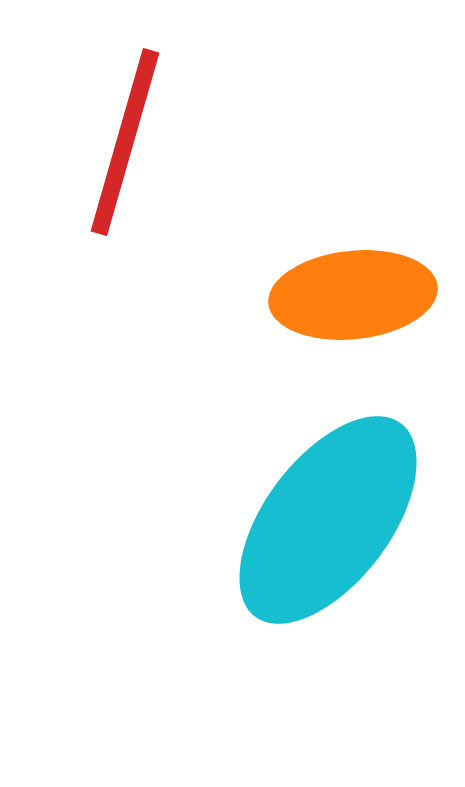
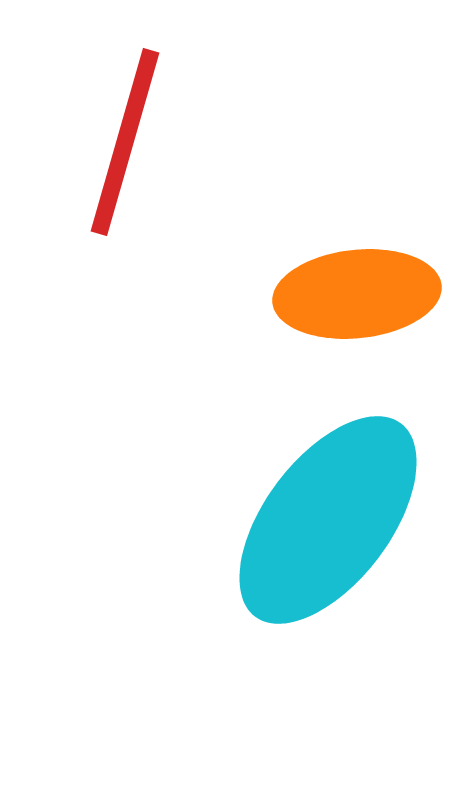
orange ellipse: moved 4 px right, 1 px up
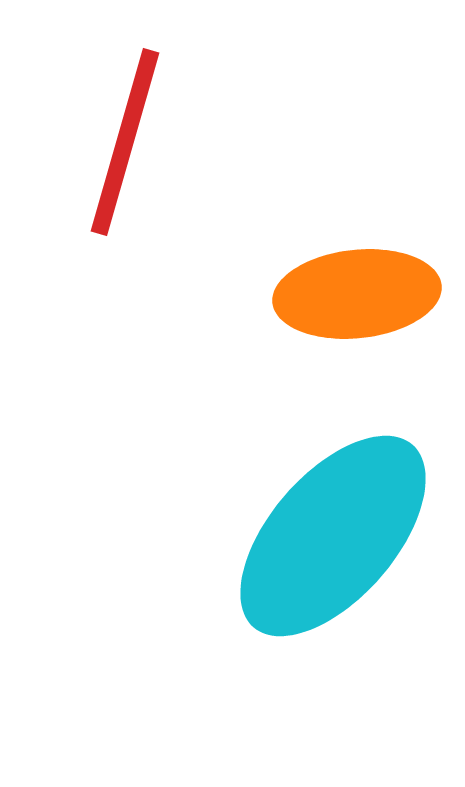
cyan ellipse: moved 5 px right, 16 px down; rotated 4 degrees clockwise
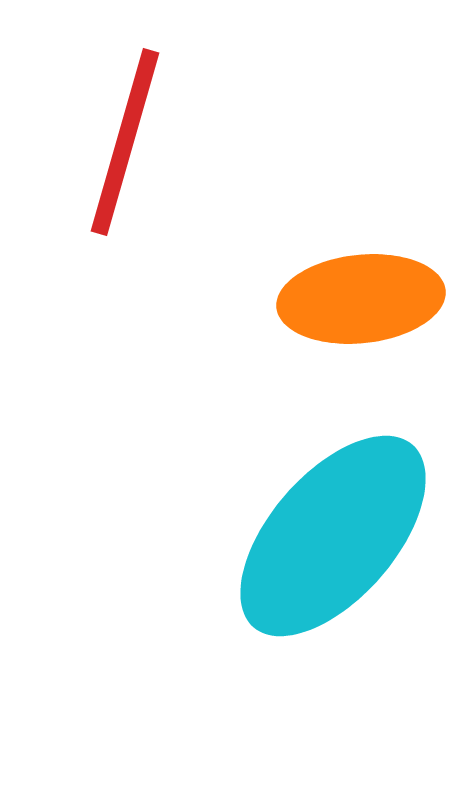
orange ellipse: moved 4 px right, 5 px down
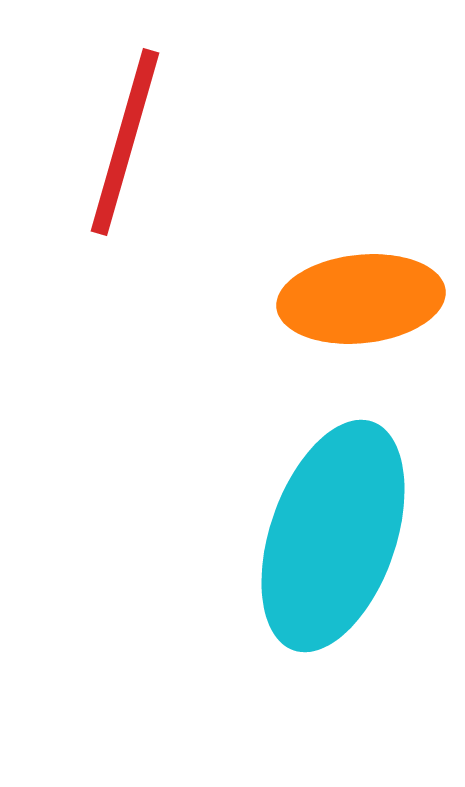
cyan ellipse: rotated 22 degrees counterclockwise
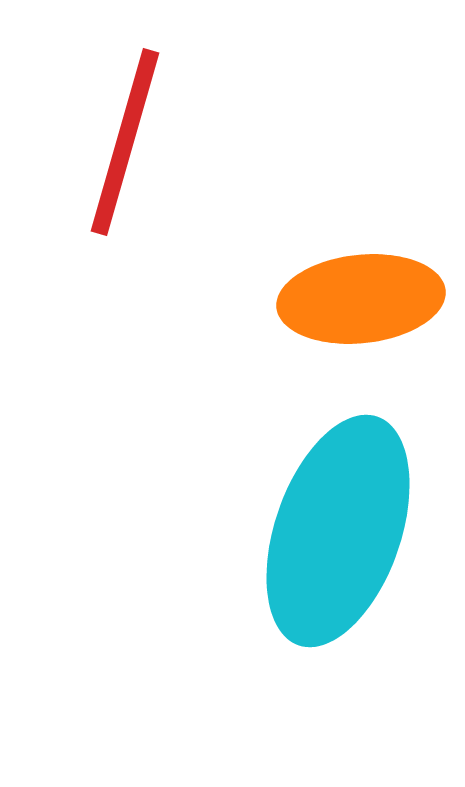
cyan ellipse: moved 5 px right, 5 px up
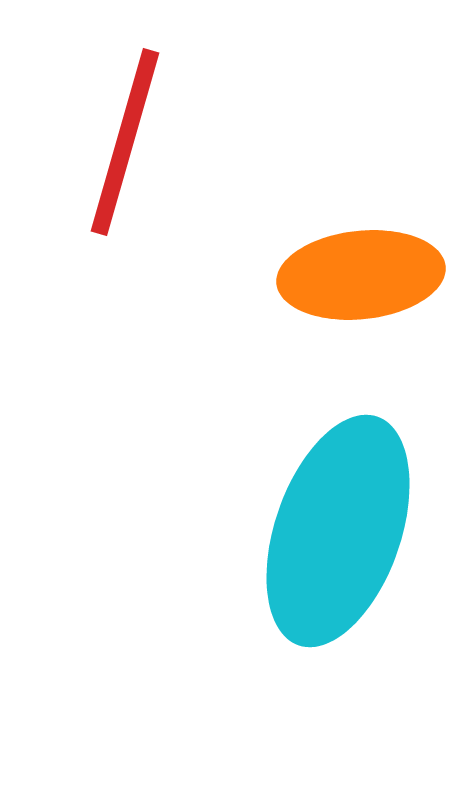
orange ellipse: moved 24 px up
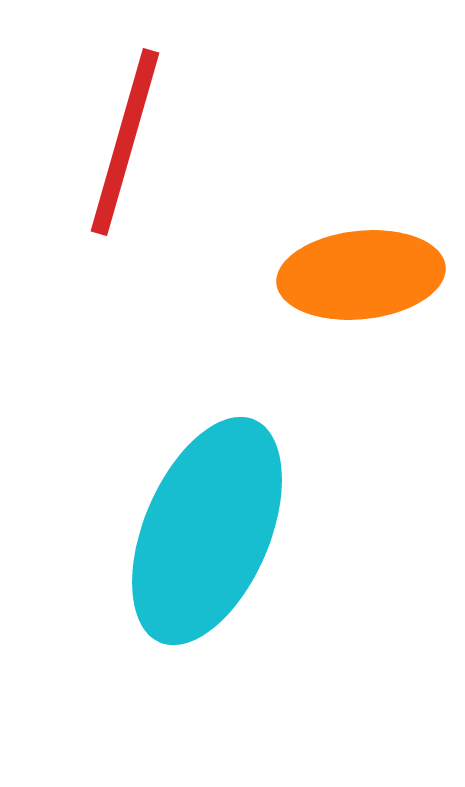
cyan ellipse: moved 131 px left; rotated 4 degrees clockwise
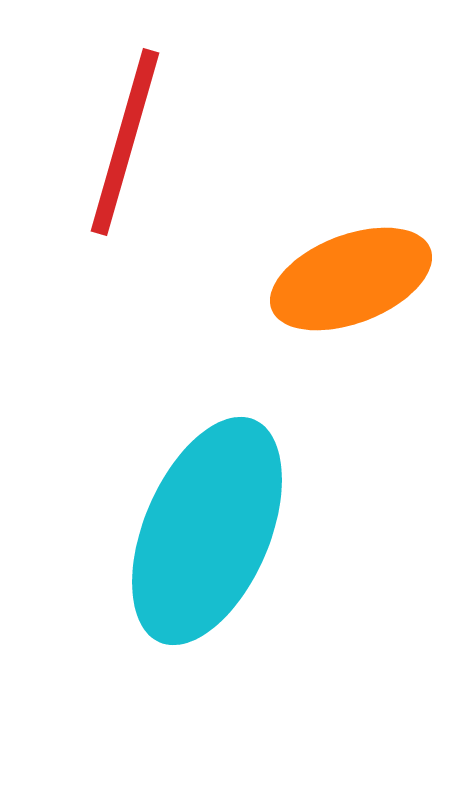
orange ellipse: moved 10 px left, 4 px down; rotated 15 degrees counterclockwise
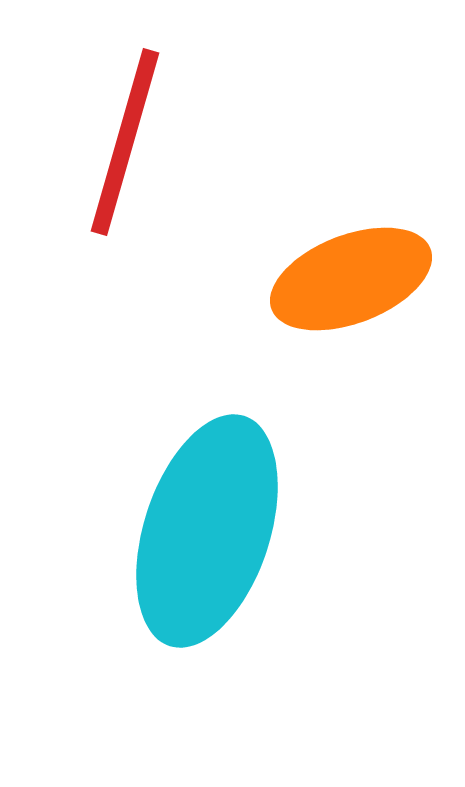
cyan ellipse: rotated 5 degrees counterclockwise
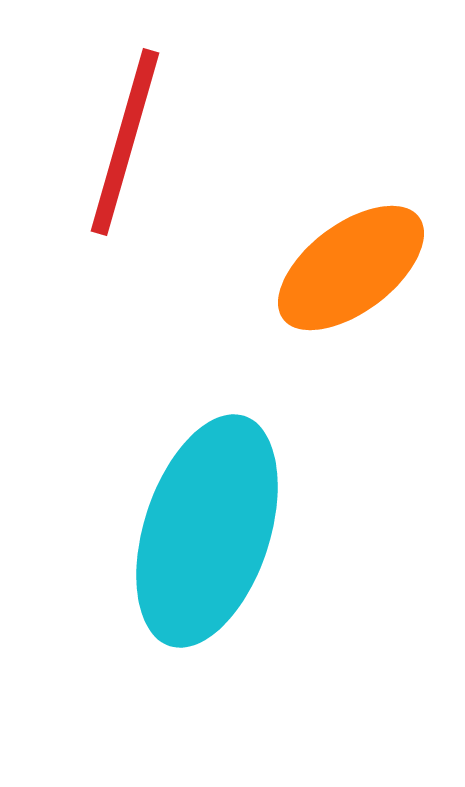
orange ellipse: moved 11 px up; rotated 16 degrees counterclockwise
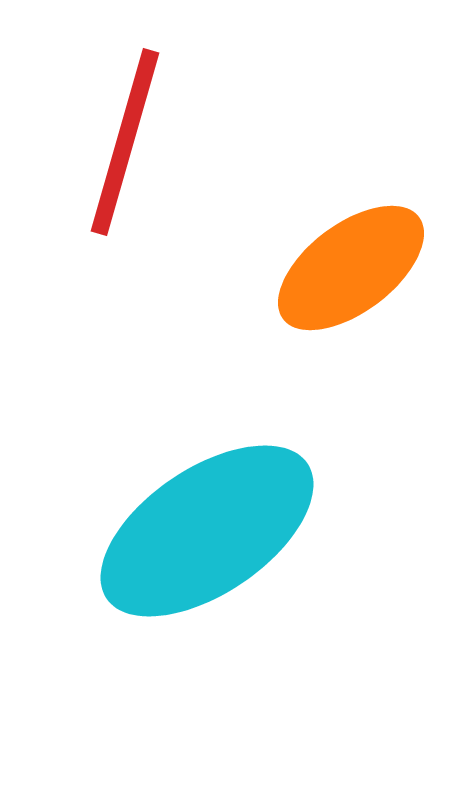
cyan ellipse: rotated 38 degrees clockwise
